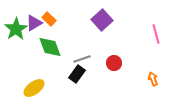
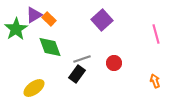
purple triangle: moved 8 px up
orange arrow: moved 2 px right, 2 px down
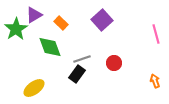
orange rectangle: moved 12 px right, 4 px down
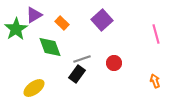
orange rectangle: moved 1 px right
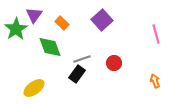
purple triangle: rotated 24 degrees counterclockwise
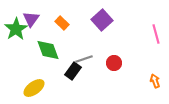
purple triangle: moved 3 px left, 4 px down
green diamond: moved 2 px left, 3 px down
gray line: moved 2 px right
black rectangle: moved 4 px left, 3 px up
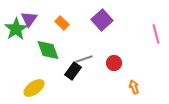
purple triangle: moved 2 px left
orange arrow: moved 21 px left, 6 px down
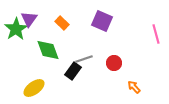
purple square: moved 1 px down; rotated 25 degrees counterclockwise
orange arrow: rotated 24 degrees counterclockwise
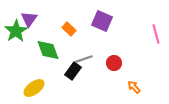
orange rectangle: moved 7 px right, 6 px down
green star: moved 2 px down
